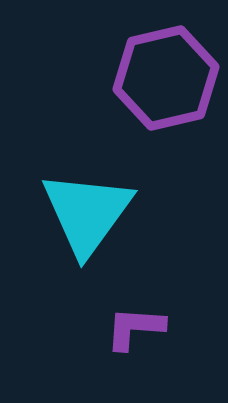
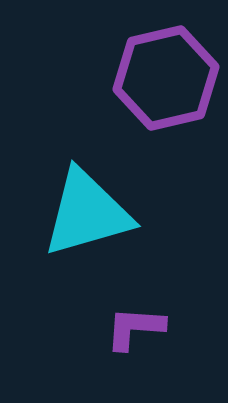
cyan triangle: rotated 38 degrees clockwise
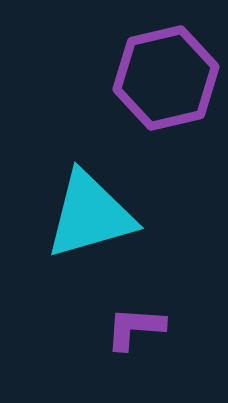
cyan triangle: moved 3 px right, 2 px down
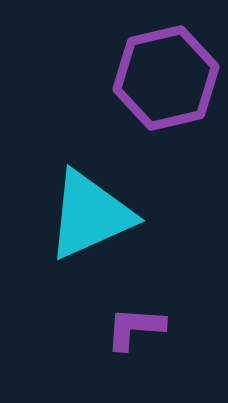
cyan triangle: rotated 8 degrees counterclockwise
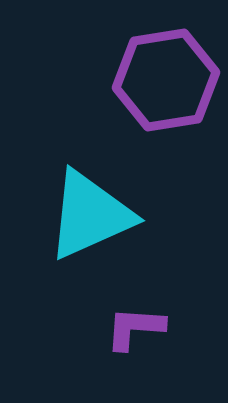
purple hexagon: moved 2 px down; rotated 4 degrees clockwise
